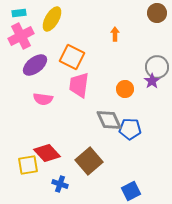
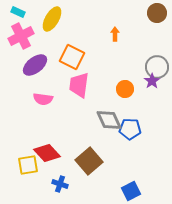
cyan rectangle: moved 1 px left, 1 px up; rotated 32 degrees clockwise
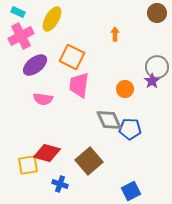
red diamond: rotated 32 degrees counterclockwise
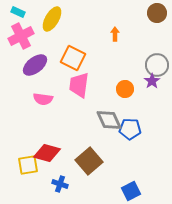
orange square: moved 1 px right, 1 px down
gray circle: moved 2 px up
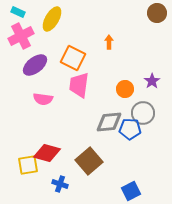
orange arrow: moved 6 px left, 8 px down
gray circle: moved 14 px left, 48 px down
gray diamond: moved 2 px down; rotated 72 degrees counterclockwise
